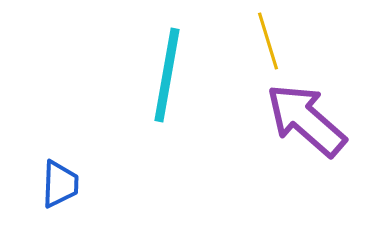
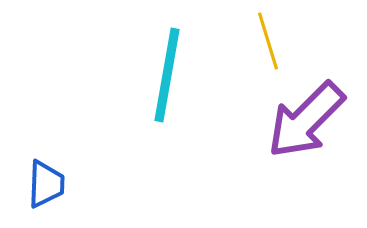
purple arrow: rotated 86 degrees counterclockwise
blue trapezoid: moved 14 px left
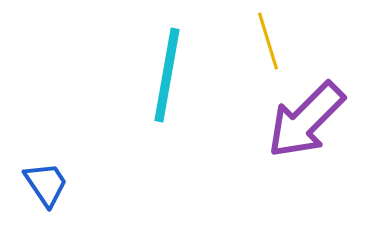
blue trapezoid: rotated 36 degrees counterclockwise
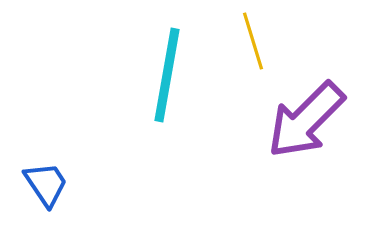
yellow line: moved 15 px left
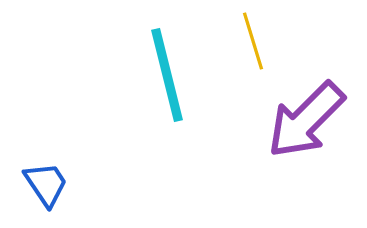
cyan line: rotated 24 degrees counterclockwise
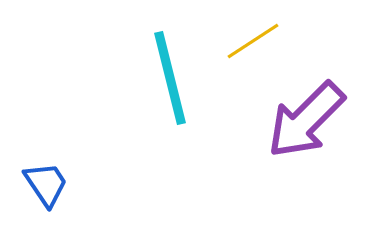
yellow line: rotated 74 degrees clockwise
cyan line: moved 3 px right, 3 px down
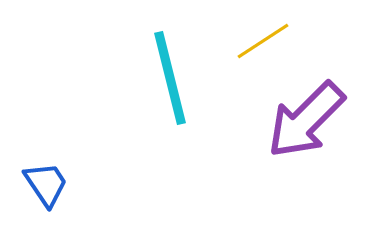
yellow line: moved 10 px right
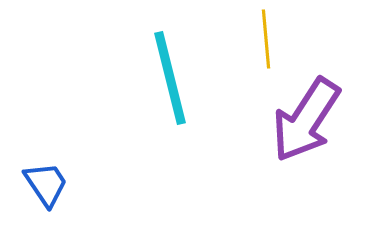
yellow line: moved 3 px right, 2 px up; rotated 62 degrees counterclockwise
purple arrow: rotated 12 degrees counterclockwise
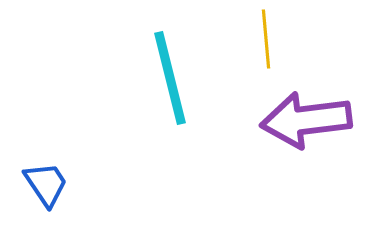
purple arrow: rotated 50 degrees clockwise
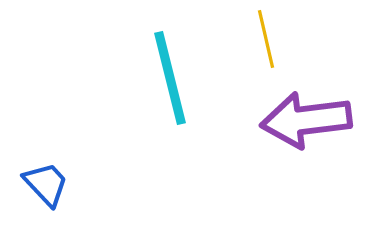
yellow line: rotated 8 degrees counterclockwise
blue trapezoid: rotated 9 degrees counterclockwise
